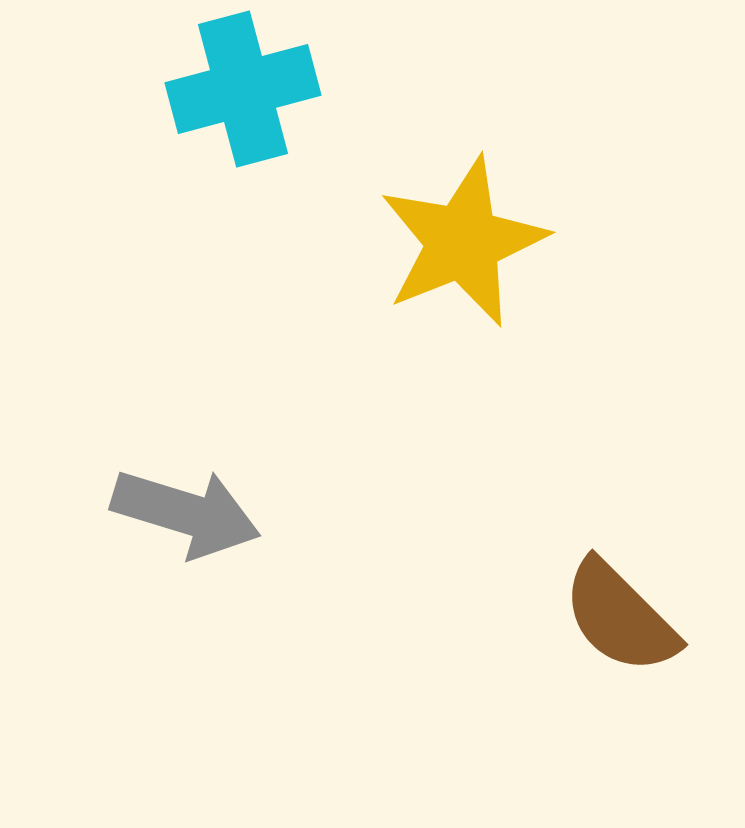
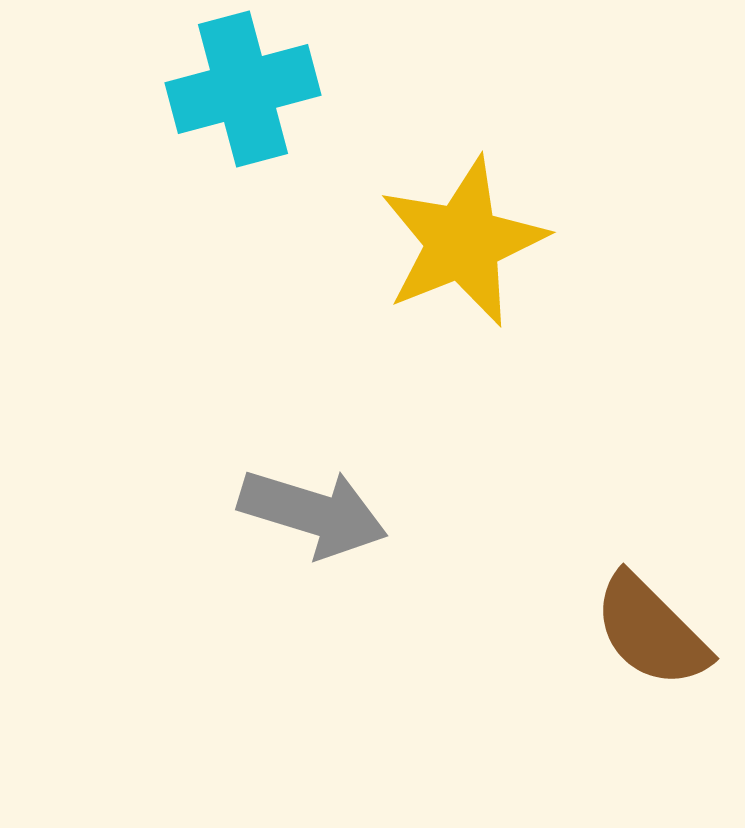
gray arrow: moved 127 px right
brown semicircle: moved 31 px right, 14 px down
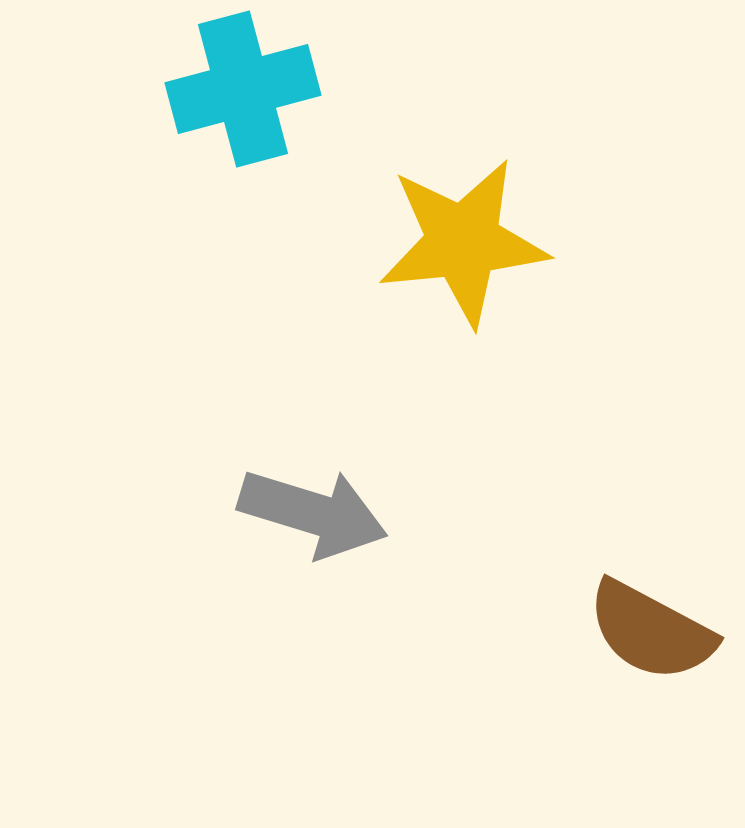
yellow star: rotated 16 degrees clockwise
brown semicircle: rotated 17 degrees counterclockwise
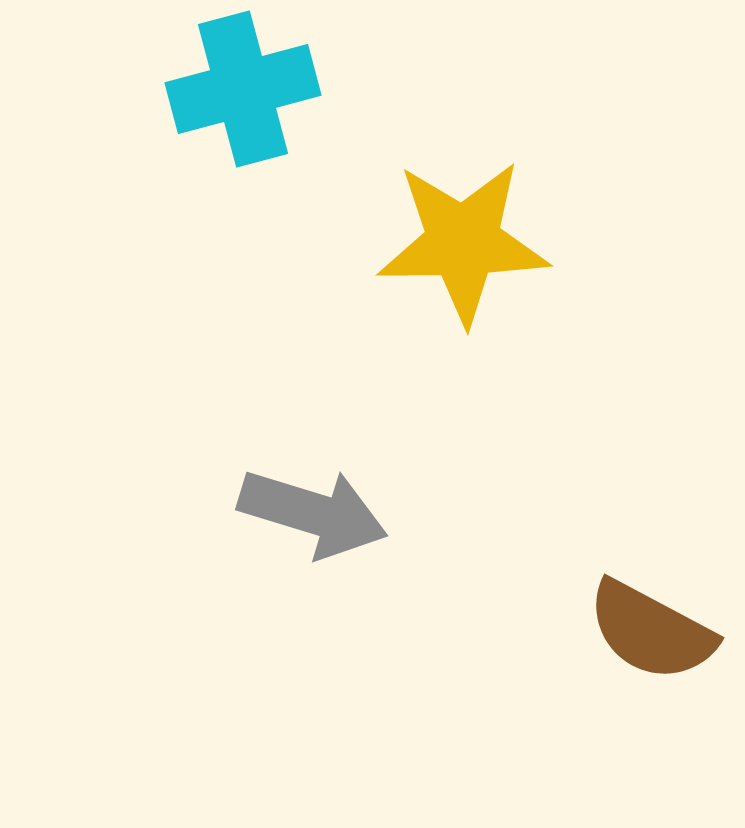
yellow star: rotated 5 degrees clockwise
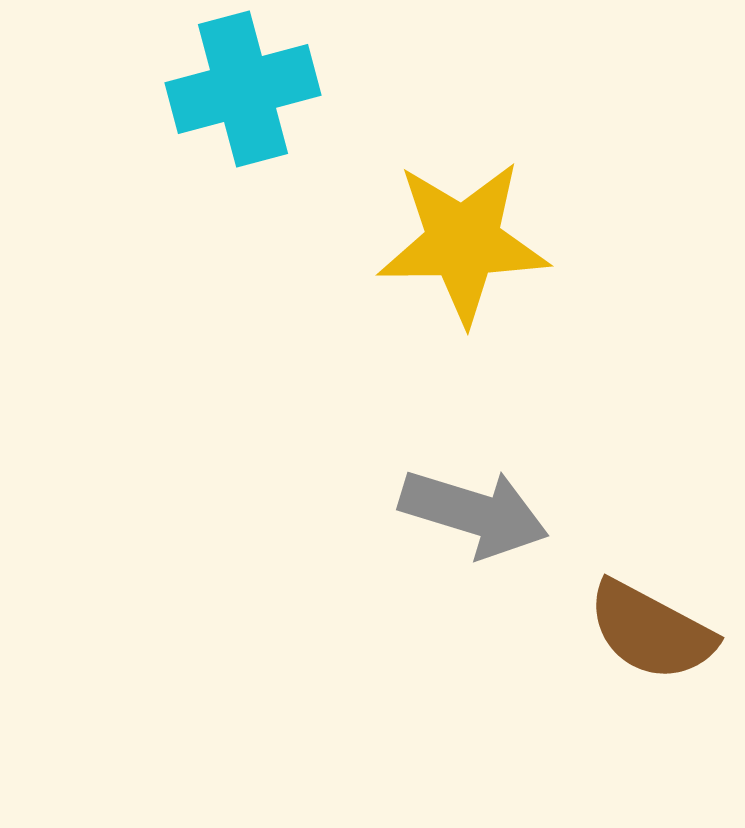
gray arrow: moved 161 px right
